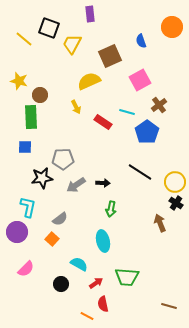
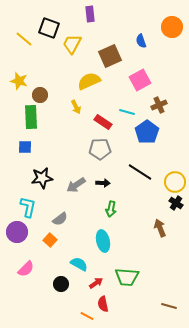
brown cross: rotated 14 degrees clockwise
gray pentagon: moved 37 px right, 10 px up
brown arrow: moved 5 px down
orange square: moved 2 px left, 1 px down
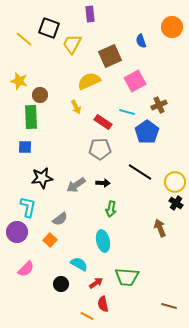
pink square: moved 5 px left, 1 px down
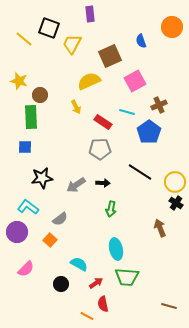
blue pentagon: moved 2 px right
cyan L-shape: rotated 65 degrees counterclockwise
cyan ellipse: moved 13 px right, 8 px down
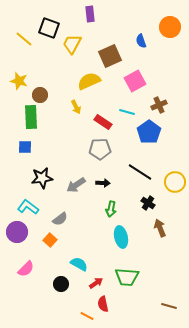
orange circle: moved 2 px left
black cross: moved 28 px left
cyan ellipse: moved 5 px right, 12 px up
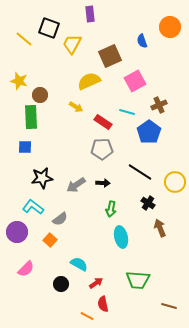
blue semicircle: moved 1 px right
yellow arrow: rotated 32 degrees counterclockwise
gray pentagon: moved 2 px right
cyan L-shape: moved 5 px right
green trapezoid: moved 11 px right, 3 px down
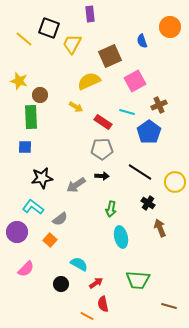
black arrow: moved 1 px left, 7 px up
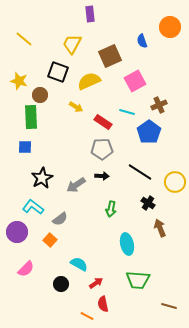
black square: moved 9 px right, 44 px down
black star: rotated 20 degrees counterclockwise
cyan ellipse: moved 6 px right, 7 px down
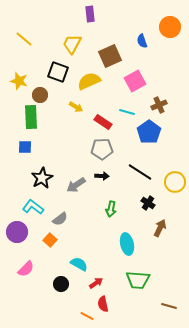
brown arrow: rotated 48 degrees clockwise
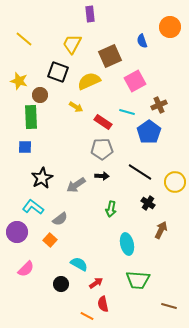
brown arrow: moved 1 px right, 2 px down
